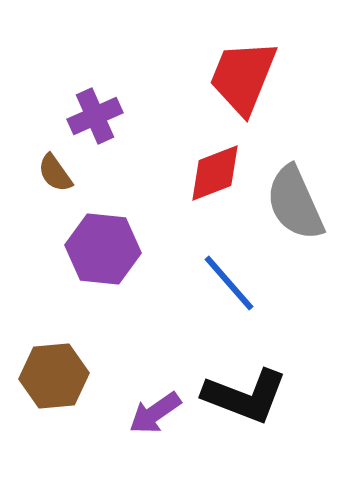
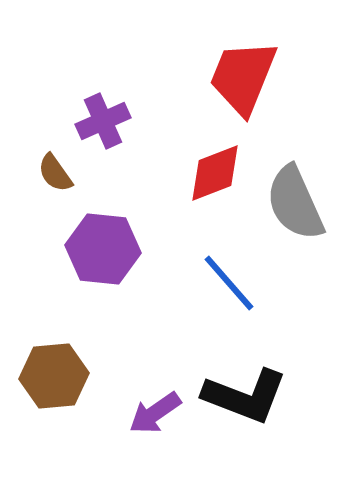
purple cross: moved 8 px right, 5 px down
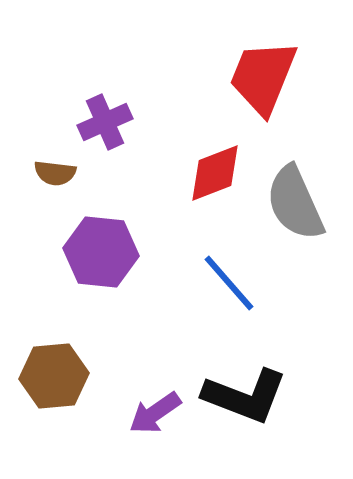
red trapezoid: moved 20 px right
purple cross: moved 2 px right, 1 px down
brown semicircle: rotated 48 degrees counterclockwise
purple hexagon: moved 2 px left, 3 px down
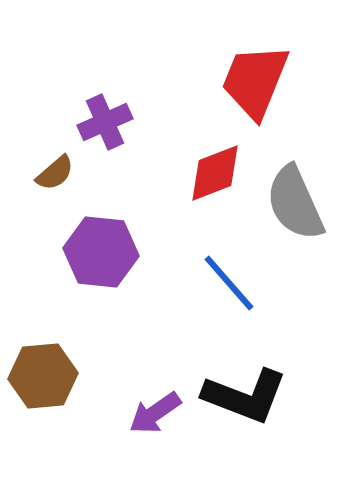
red trapezoid: moved 8 px left, 4 px down
brown semicircle: rotated 48 degrees counterclockwise
brown hexagon: moved 11 px left
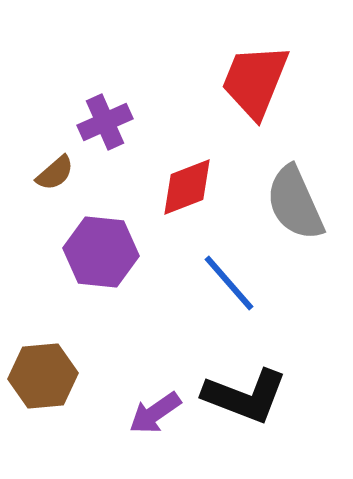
red diamond: moved 28 px left, 14 px down
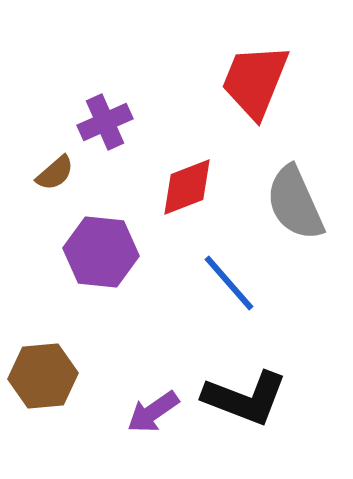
black L-shape: moved 2 px down
purple arrow: moved 2 px left, 1 px up
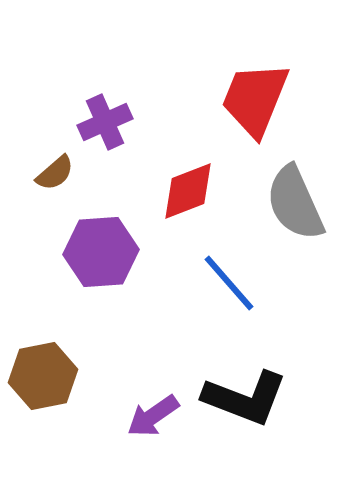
red trapezoid: moved 18 px down
red diamond: moved 1 px right, 4 px down
purple hexagon: rotated 10 degrees counterclockwise
brown hexagon: rotated 6 degrees counterclockwise
purple arrow: moved 4 px down
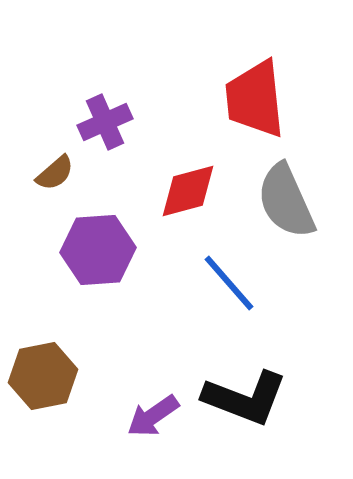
red trapezoid: rotated 28 degrees counterclockwise
red diamond: rotated 6 degrees clockwise
gray semicircle: moved 9 px left, 2 px up
purple hexagon: moved 3 px left, 2 px up
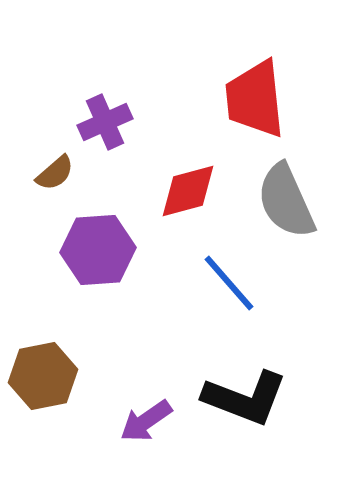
purple arrow: moved 7 px left, 5 px down
